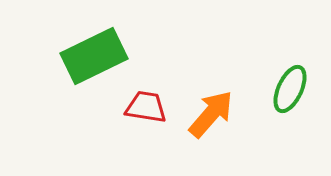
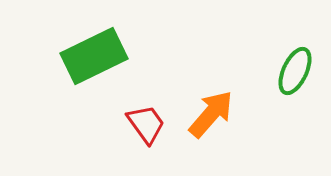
green ellipse: moved 5 px right, 18 px up
red trapezoid: moved 17 px down; rotated 45 degrees clockwise
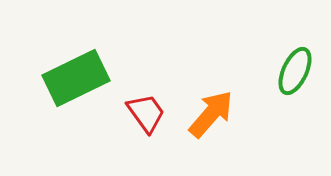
green rectangle: moved 18 px left, 22 px down
red trapezoid: moved 11 px up
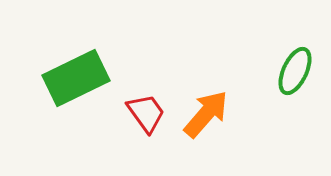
orange arrow: moved 5 px left
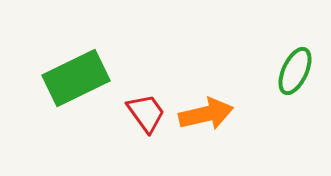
orange arrow: rotated 36 degrees clockwise
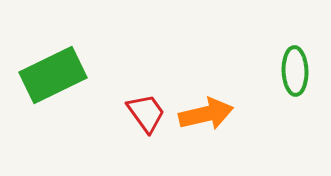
green ellipse: rotated 27 degrees counterclockwise
green rectangle: moved 23 px left, 3 px up
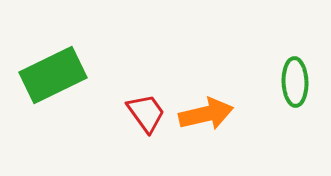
green ellipse: moved 11 px down
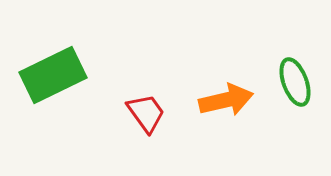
green ellipse: rotated 18 degrees counterclockwise
orange arrow: moved 20 px right, 14 px up
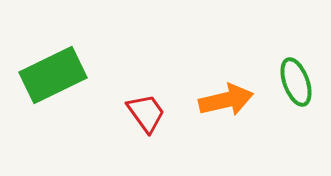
green ellipse: moved 1 px right
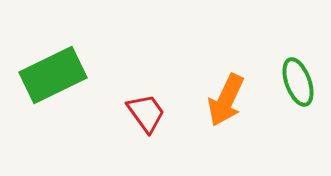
green ellipse: moved 2 px right
orange arrow: rotated 128 degrees clockwise
